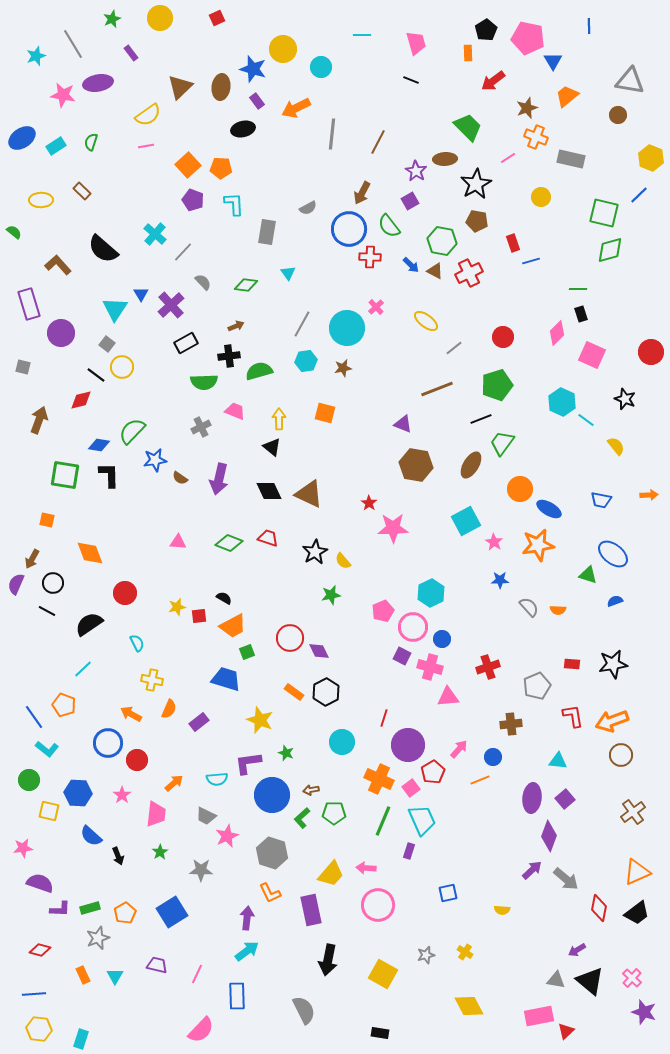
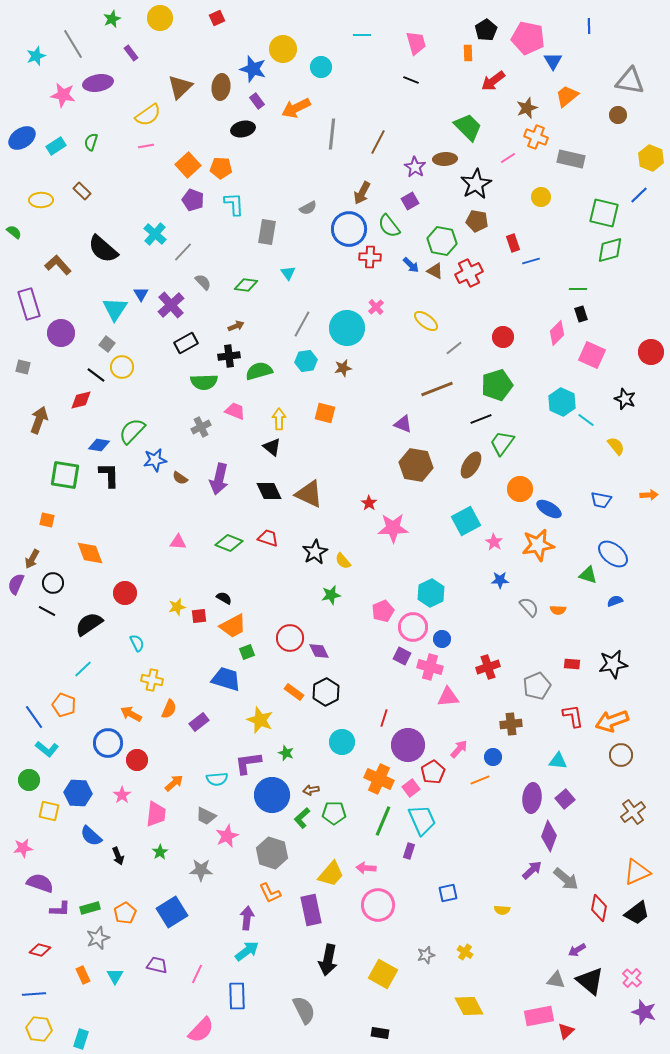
purple star at (416, 171): moved 1 px left, 4 px up
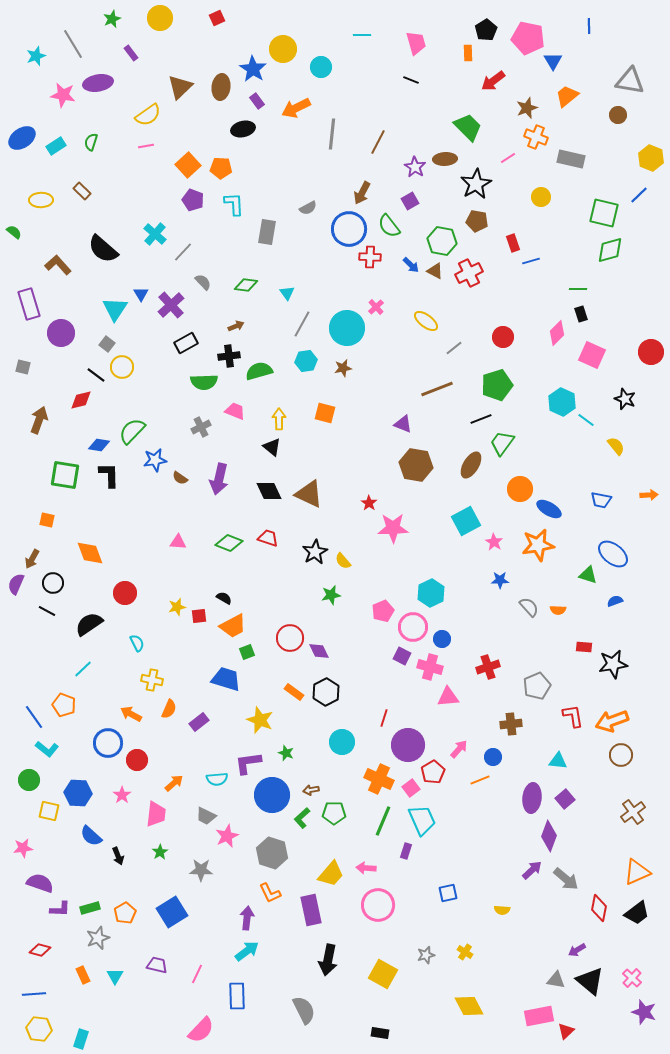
blue star at (253, 69): rotated 16 degrees clockwise
cyan triangle at (288, 273): moved 1 px left, 20 px down
red rectangle at (572, 664): moved 12 px right, 17 px up
purple rectangle at (409, 851): moved 3 px left
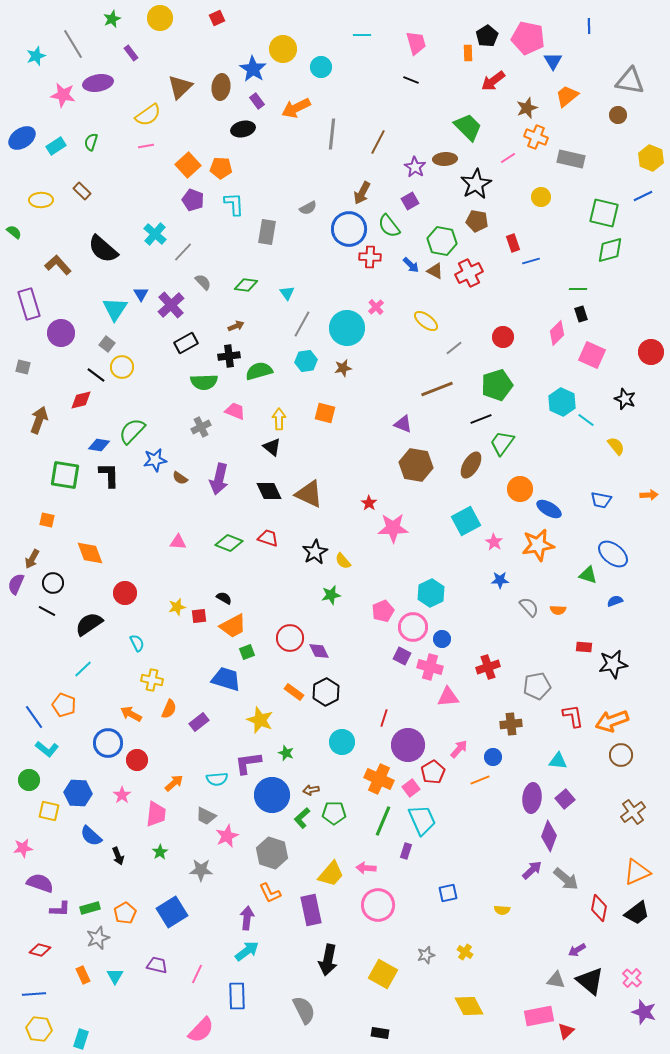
black pentagon at (486, 30): moved 1 px right, 6 px down
blue line at (639, 195): moved 4 px right, 1 px down; rotated 18 degrees clockwise
gray pentagon at (537, 686): rotated 12 degrees clockwise
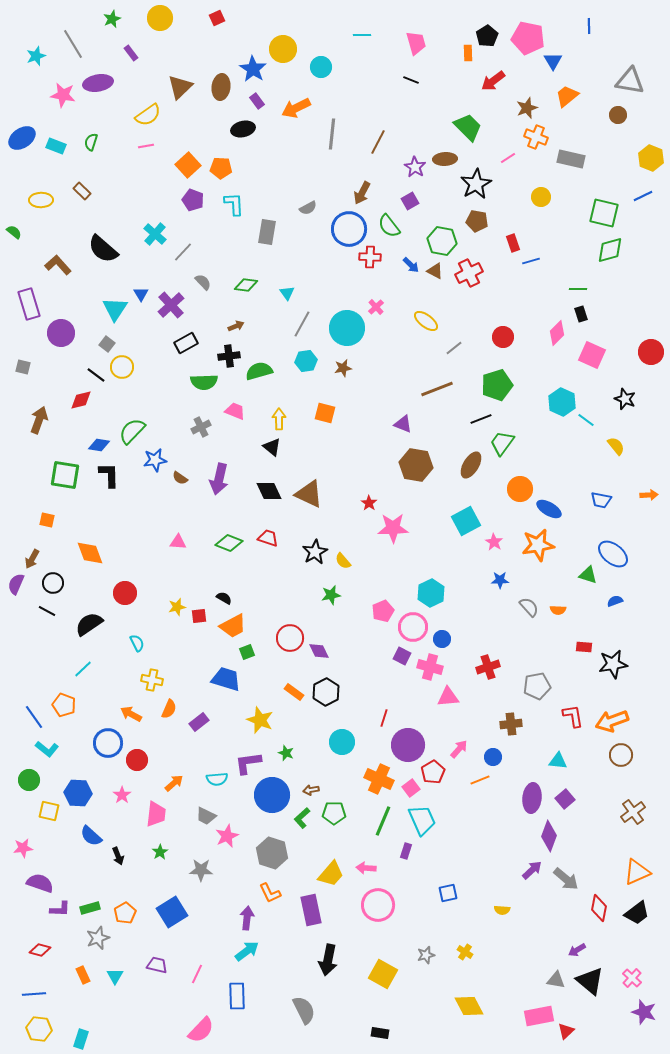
cyan rectangle at (56, 146): rotated 54 degrees clockwise
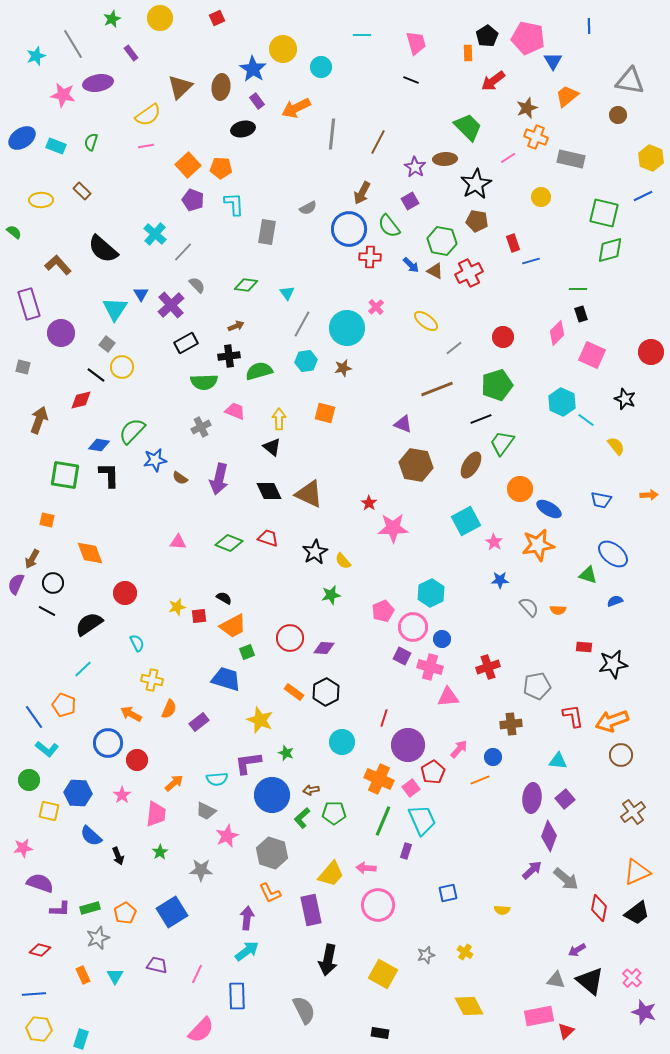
gray semicircle at (203, 282): moved 6 px left, 3 px down
purple diamond at (319, 651): moved 5 px right, 3 px up; rotated 60 degrees counterclockwise
gray trapezoid at (206, 816): moved 5 px up
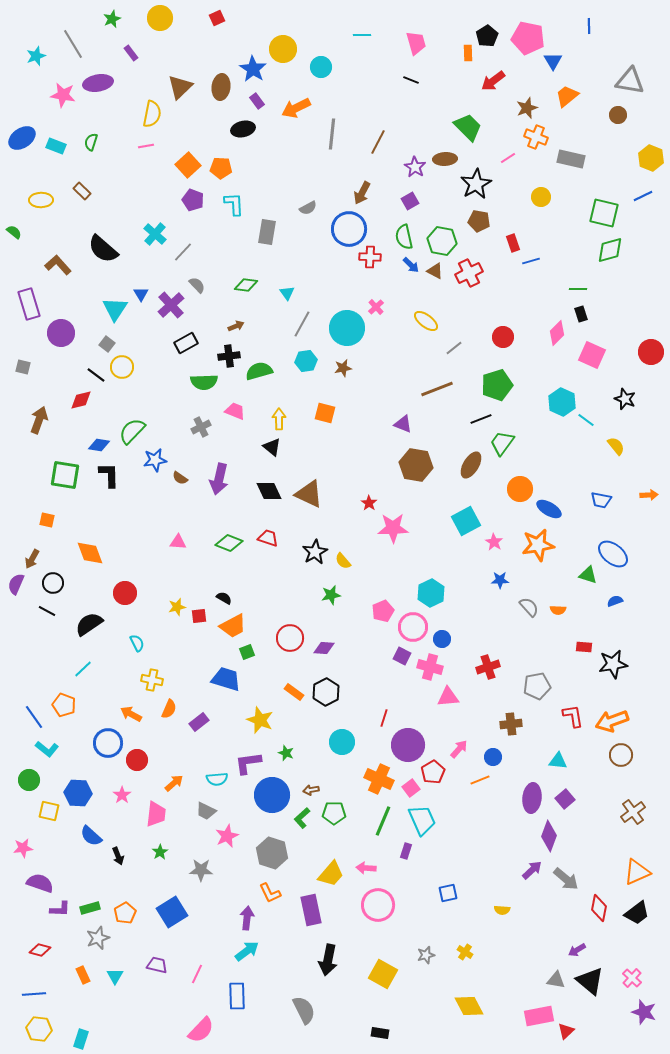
yellow semicircle at (148, 115): moved 4 px right, 1 px up; rotated 44 degrees counterclockwise
brown pentagon at (477, 221): moved 2 px right
green semicircle at (389, 226): moved 15 px right, 11 px down; rotated 25 degrees clockwise
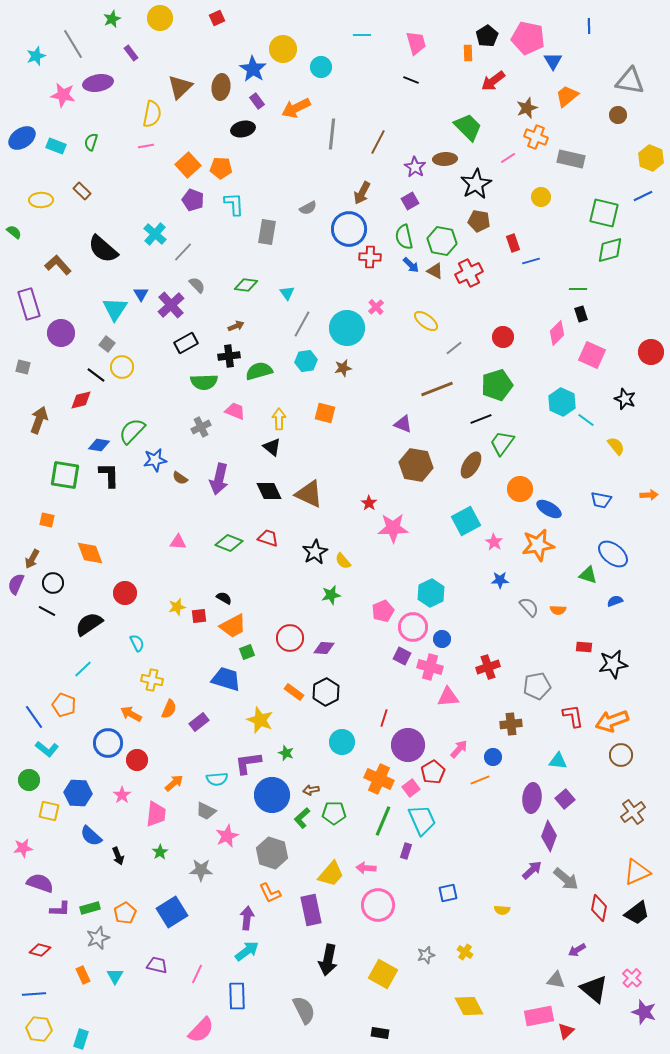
black triangle at (590, 981): moved 4 px right, 8 px down
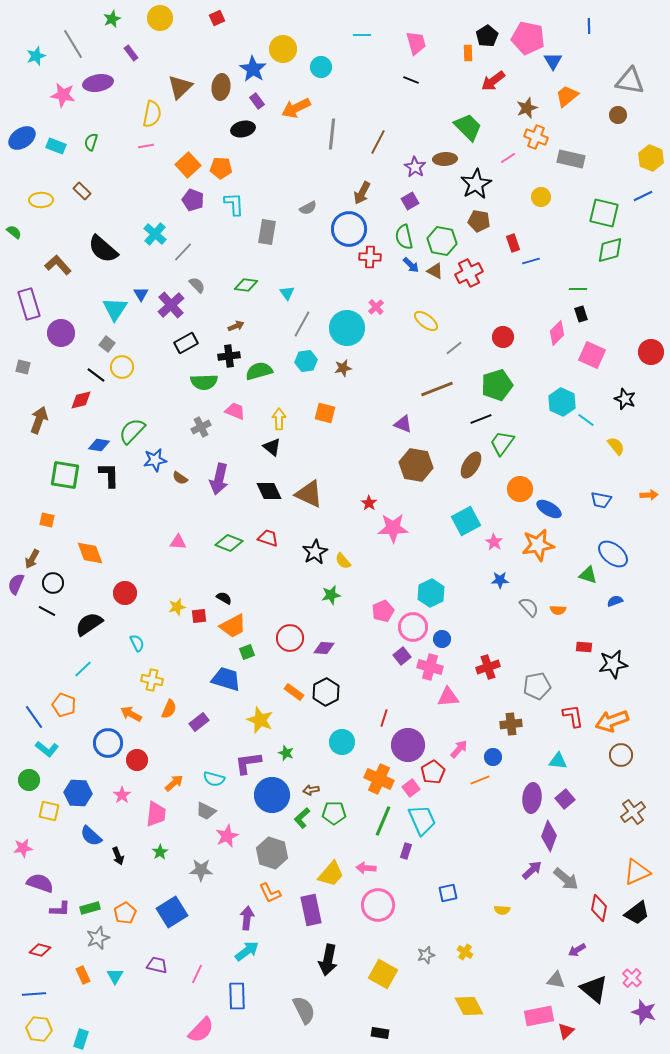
purple square at (402, 656): rotated 24 degrees clockwise
cyan semicircle at (217, 779): moved 3 px left; rotated 20 degrees clockwise
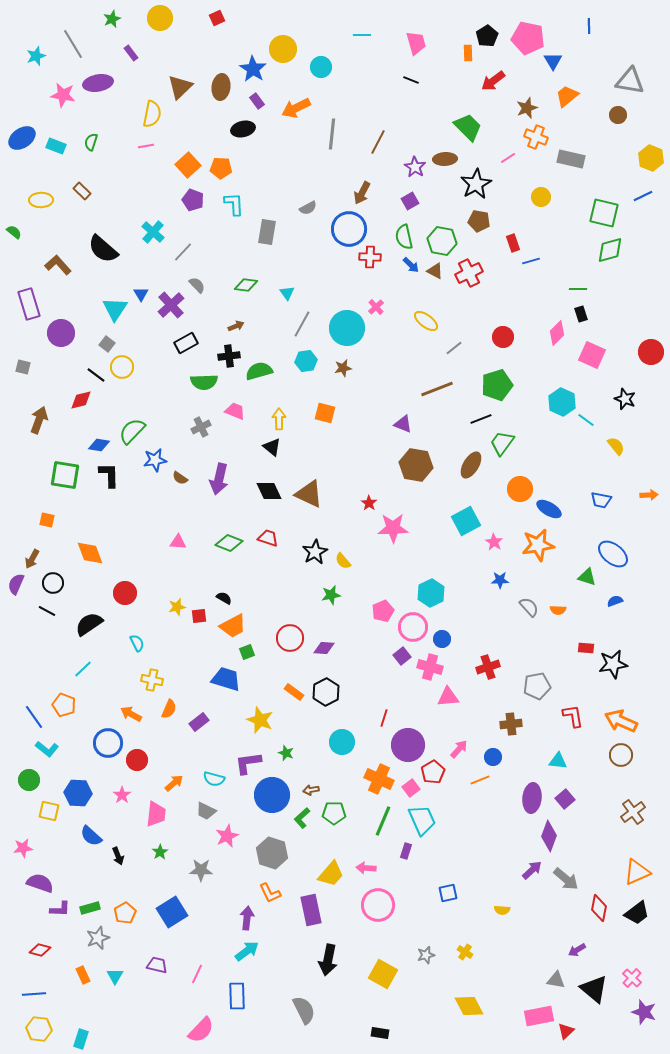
cyan cross at (155, 234): moved 2 px left, 2 px up
green triangle at (588, 575): moved 1 px left, 2 px down
red rectangle at (584, 647): moved 2 px right, 1 px down
orange arrow at (612, 721): moved 9 px right; rotated 44 degrees clockwise
